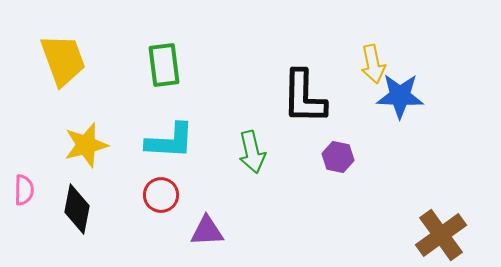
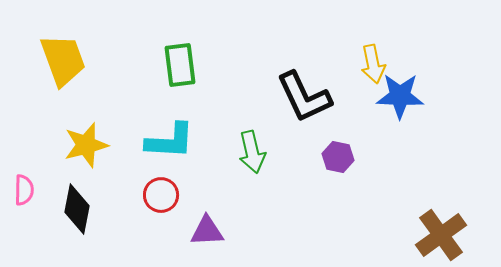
green rectangle: moved 16 px right
black L-shape: rotated 26 degrees counterclockwise
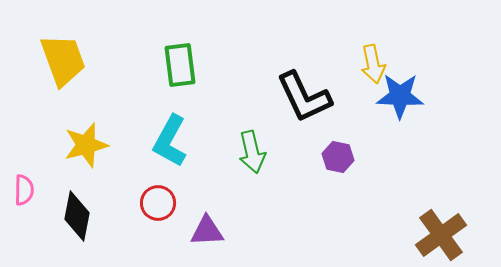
cyan L-shape: rotated 116 degrees clockwise
red circle: moved 3 px left, 8 px down
black diamond: moved 7 px down
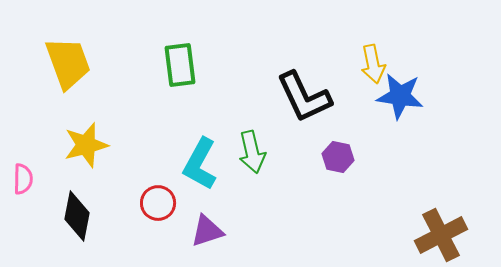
yellow trapezoid: moved 5 px right, 3 px down
blue star: rotated 6 degrees clockwise
cyan L-shape: moved 30 px right, 23 px down
pink semicircle: moved 1 px left, 11 px up
purple triangle: rotated 15 degrees counterclockwise
brown cross: rotated 9 degrees clockwise
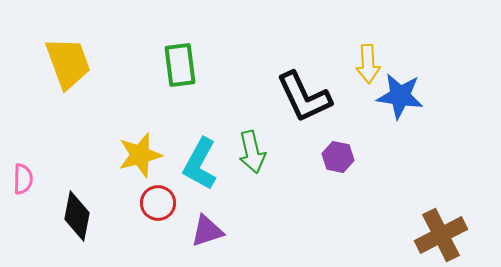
yellow arrow: moved 5 px left; rotated 9 degrees clockwise
yellow star: moved 54 px right, 10 px down
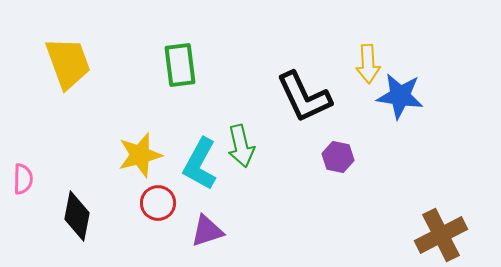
green arrow: moved 11 px left, 6 px up
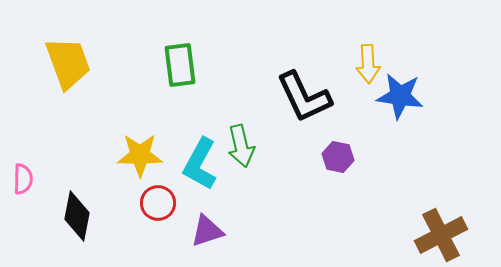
yellow star: rotated 15 degrees clockwise
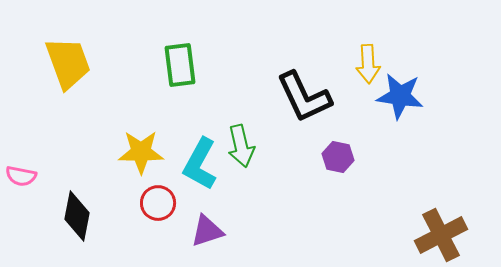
yellow star: moved 1 px right, 3 px up
pink semicircle: moved 2 px left, 3 px up; rotated 100 degrees clockwise
